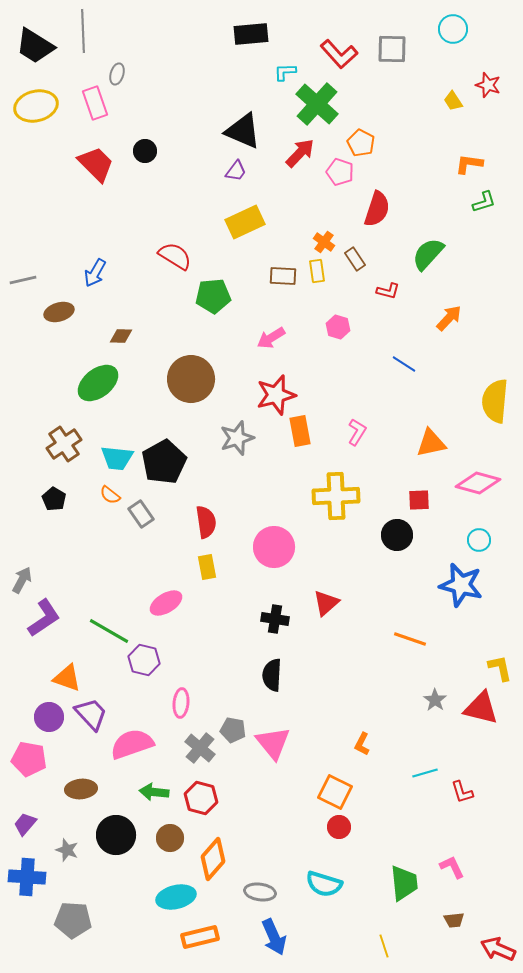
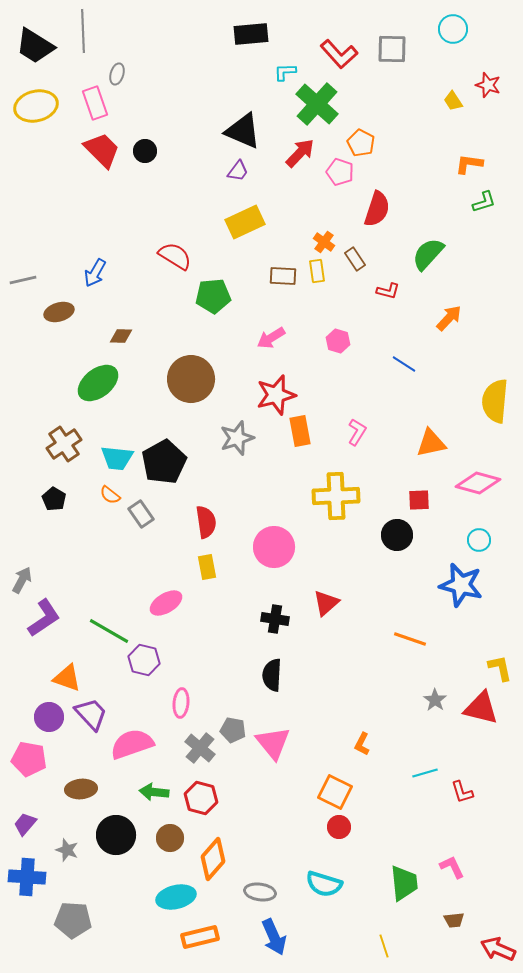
red trapezoid at (96, 164): moved 6 px right, 14 px up
purple trapezoid at (236, 171): moved 2 px right
pink hexagon at (338, 327): moved 14 px down
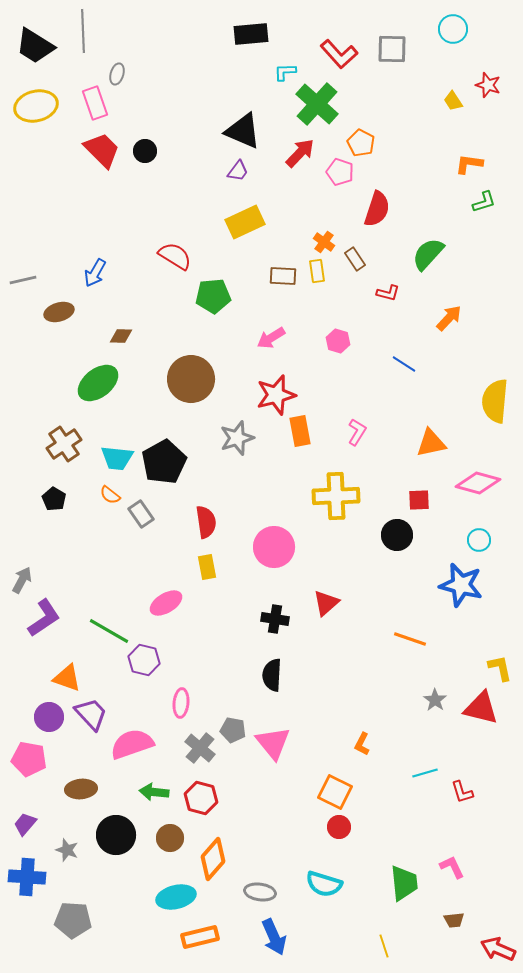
red L-shape at (388, 291): moved 2 px down
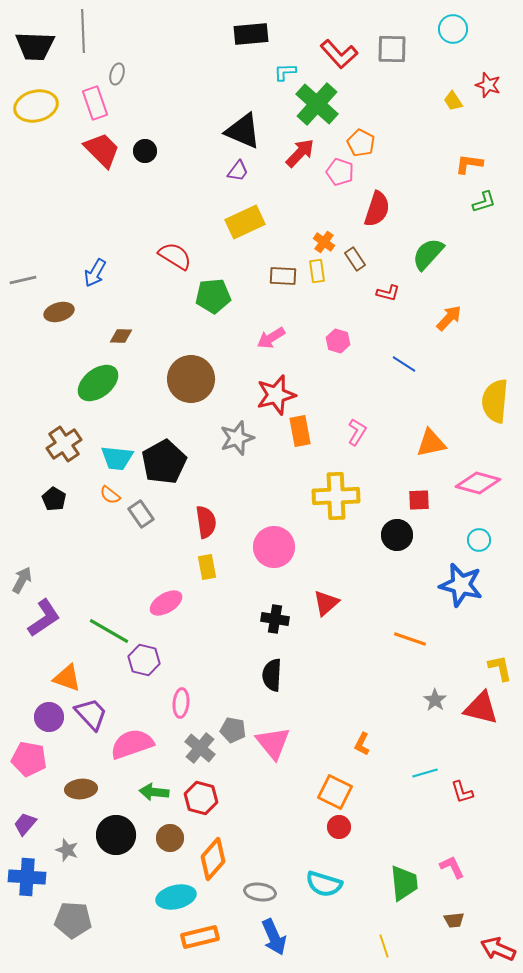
black trapezoid at (35, 46): rotated 30 degrees counterclockwise
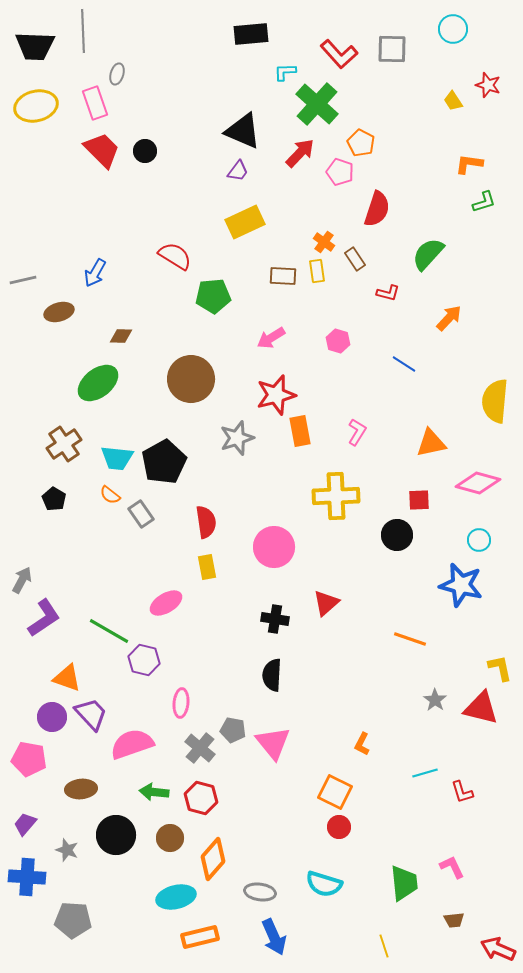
purple circle at (49, 717): moved 3 px right
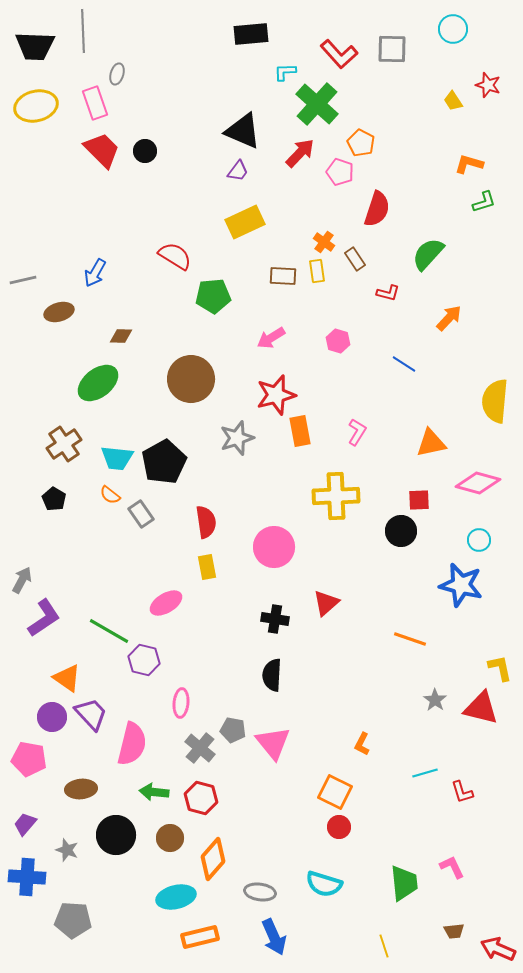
orange L-shape at (469, 164): rotated 8 degrees clockwise
black circle at (397, 535): moved 4 px right, 4 px up
orange triangle at (67, 678): rotated 16 degrees clockwise
pink semicircle at (132, 744): rotated 123 degrees clockwise
brown trapezoid at (454, 920): moved 11 px down
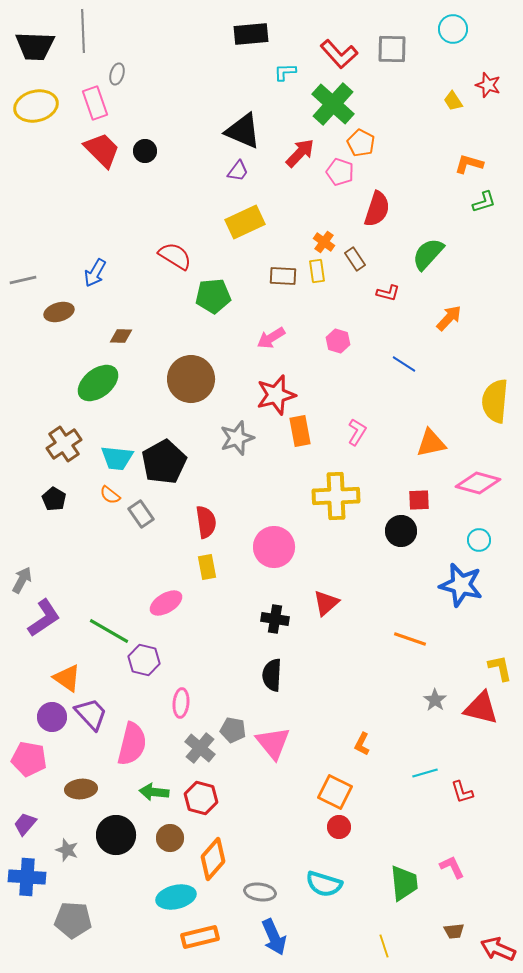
green cross at (317, 104): moved 16 px right
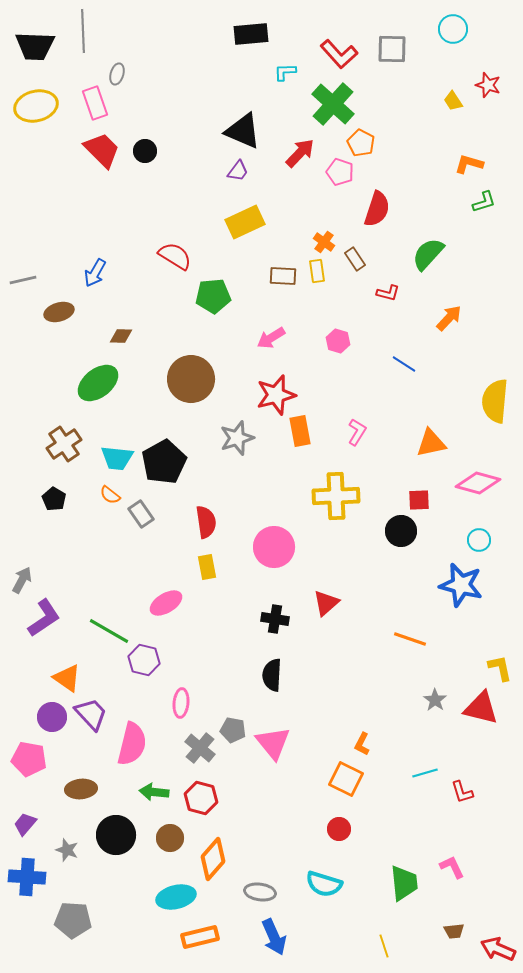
orange square at (335, 792): moved 11 px right, 13 px up
red circle at (339, 827): moved 2 px down
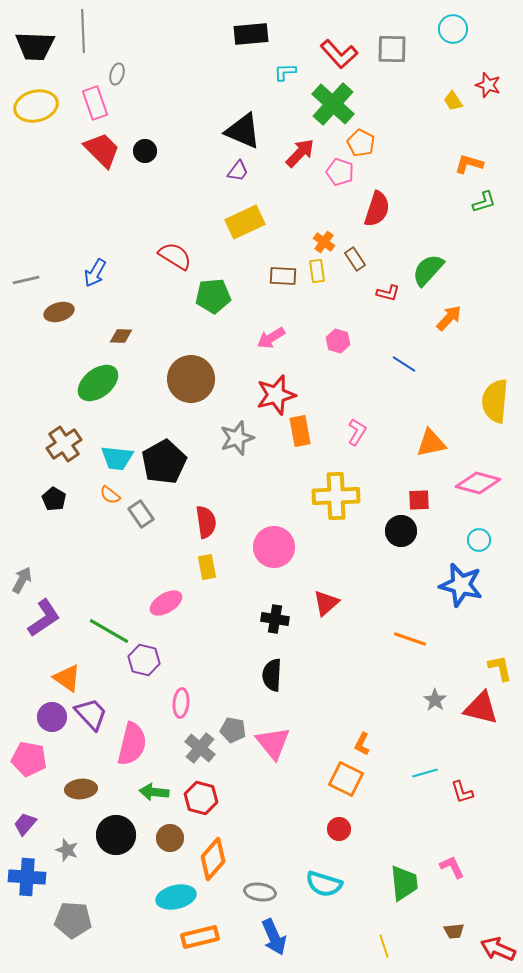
green semicircle at (428, 254): moved 16 px down
gray line at (23, 280): moved 3 px right
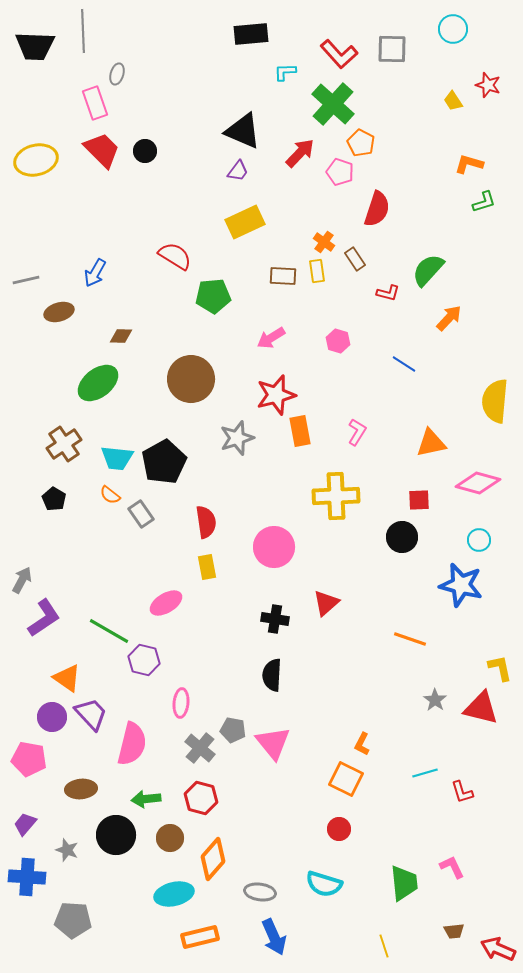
yellow ellipse at (36, 106): moved 54 px down
black circle at (401, 531): moved 1 px right, 6 px down
green arrow at (154, 792): moved 8 px left, 7 px down; rotated 12 degrees counterclockwise
cyan ellipse at (176, 897): moved 2 px left, 3 px up
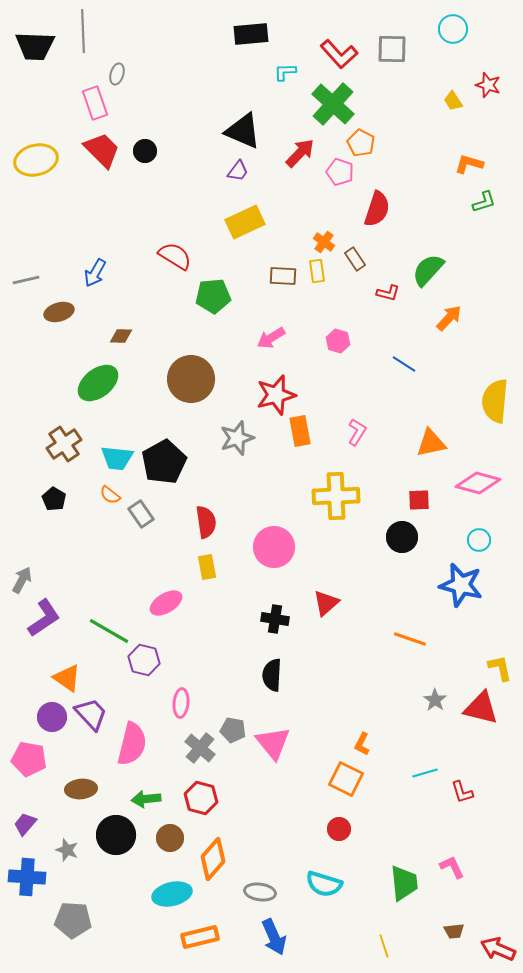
cyan ellipse at (174, 894): moved 2 px left
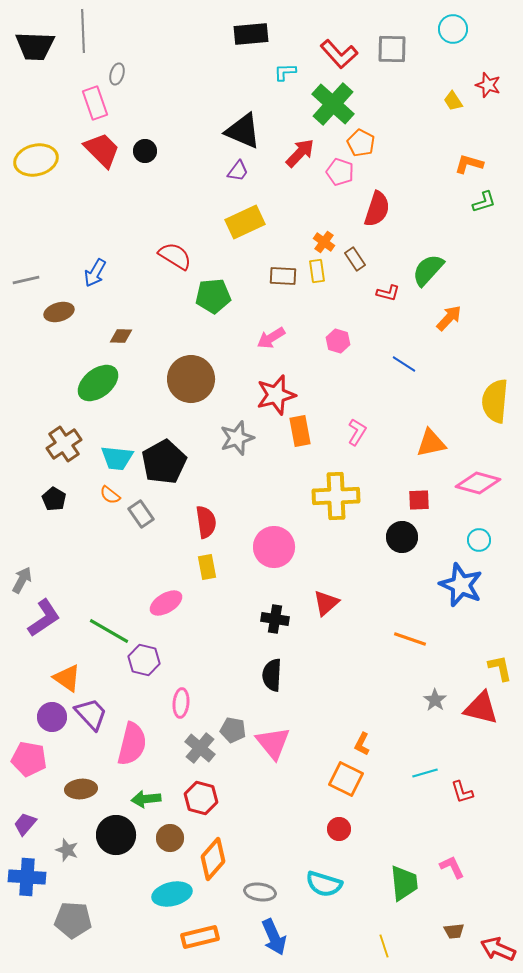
blue star at (461, 585): rotated 9 degrees clockwise
